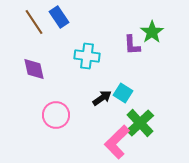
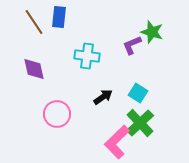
blue rectangle: rotated 40 degrees clockwise
green star: rotated 20 degrees counterclockwise
purple L-shape: rotated 70 degrees clockwise
cyan square: moved 15 px right
black arrow: moved 1 px right, 1 px up
pink circle: moved 1 px right, 1 px up
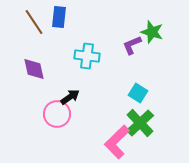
black arrow: moved 33 px left
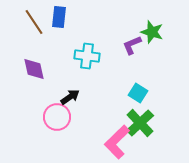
pink circle: moved 3 px down
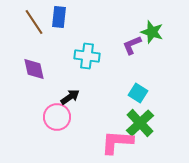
pink L-shape: rotated 48 degrees clockwise
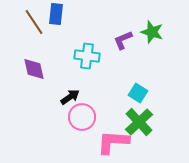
blue rectangle: moved 3 px left, 3 px up
purple L-shape: moved 9 px left, 5 px up
pink circle: moved 25 px right
green cross: moved 1 px left, 1 px up
pink L-shape: moved 4 px left
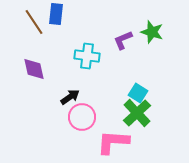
green cross: moved 2 px left, 9 px up
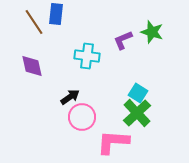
purple diamond: moved 2 px left, 3 px up
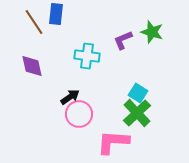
pink circle: moved 3 px left, 3 px up
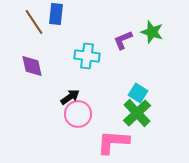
pink circle: moved 1 px left
